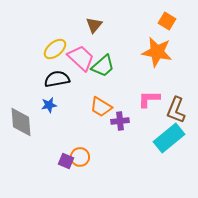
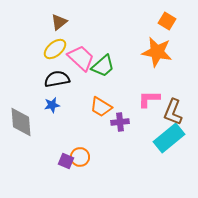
brown triangle: moved 35 px left, 3 px up; rotated 12 degrees clockwise
blue star: moved 3 px right
brown L-shape: moved 3 px left, 2 px down
purple cross: moved 1 px down
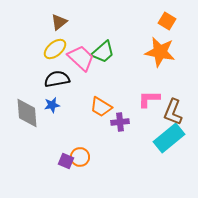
orange star: moved 3 px right
green trapezoid: moved 14 px up
gray diamond: moved 6 px right, 9 px up
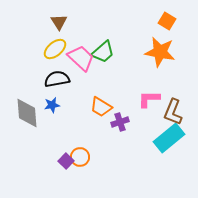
brown triangle: rotated 24 degrees counterclockwise
purple cross: rotated 12 degrees counterclockwise
purple square: rotated 21 degrees clockwise
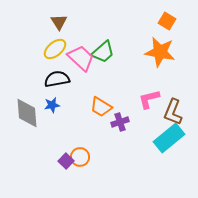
pink L-shape: rotated 15 degrees counterclockwise
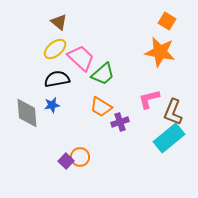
brown triangle: rotated 18 degrees counterclockwise
green trapezoid: moved 22 px down
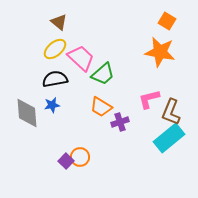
black semicircle: moved 2 px left
brown L-shape: moved 2 px left
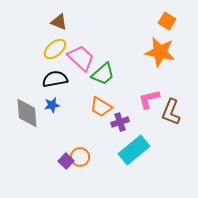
brown triangle: rotated 18 degrees counterclockwise
cyan rectangle: moved 35 px left, 12 px down
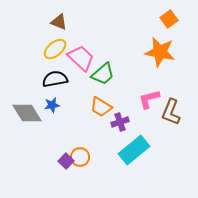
orange square: moved 2 px right, 2 px up; rotated 24 degrees clockwise
gray diamond: rotated 28 degrees counterclockwise
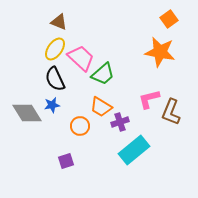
yellow ellipse: rotated 15 degrees counterclockwise
black semicircle: rotated 105 degrees counterclockwise
orange circle: moved 31 px up
purple square: rotated 28 degrees clockwise
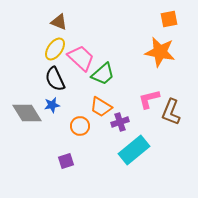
orange square: rotated 24 degrees clockwise
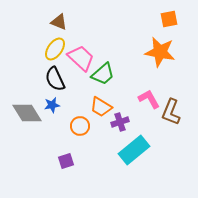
pink L-shape: rotated 75 degrees clockwise
